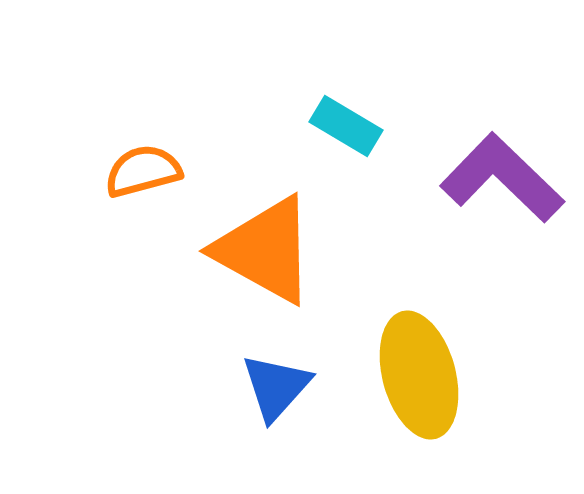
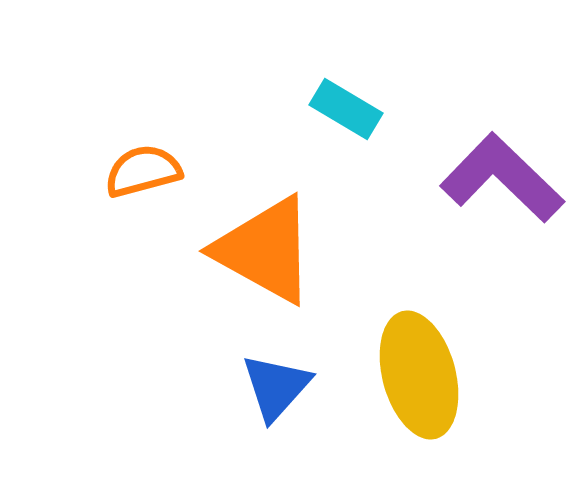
cyan rectangle: moved 17 px up
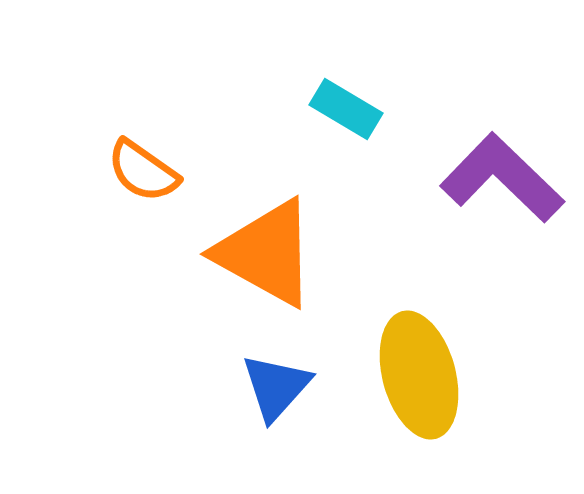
orange semicircle: rotated 130 degrees counterclockwise
orange triangle: moved 1 px right, 3 px down
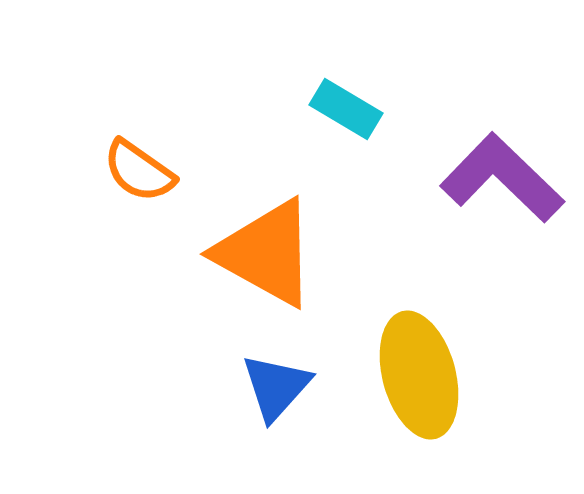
orange semicircle: moved 4 px left
